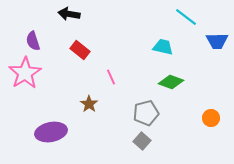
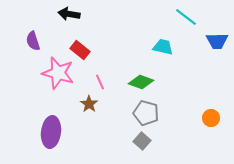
pink star: moved 33 px right; rotated 24 degrees counterclockwise
pink line: moved 11 px left, 5 px down
green diamond: moved 30 px left
gray pentagon: rotated 30 degrees clockwise
purple ellipse: rotated 72 degrees counterclockwise
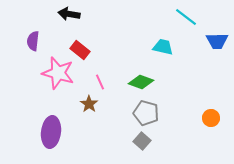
purple semicircle: rotated 24 degrees clockwise
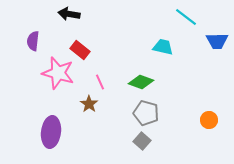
orange circle: moved 2 px left, 2 px down
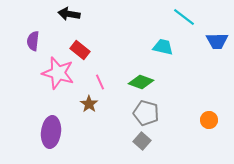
cyan line: moved 2 px left
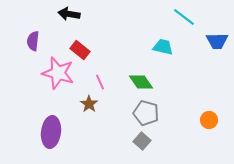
green diamond: rotated 35 degrees clockwise
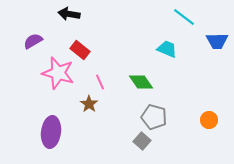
purple semicircle: rotated 54 degrees clockwise
cyan trapezoid: moved 4 px right, 2 px down; rotated 10 degrees clockwise
gray pentagon: moved 8 px right, 4 px down
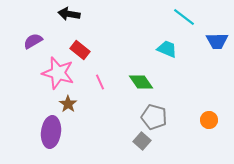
brown star: moved 21 px left
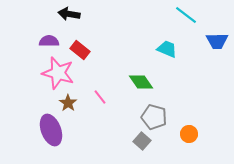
cyan line: moved 2 px right, 2 px up
purple semicircle: moved 16 px right; rotated 30 degrees clockwise
pink line: moved 15 px down; rotated 14 degrees counterclockwise
brown star: moved 1 px up
orange circle: moved 20 px left, 14 px down
purple ellipse: moved 2 px up; rotated 28 degrees counterclockwise
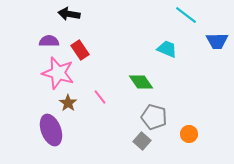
red rectangle: rotated 18 degrees clockwise
